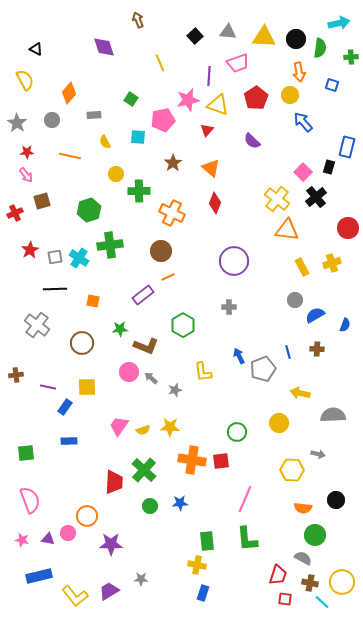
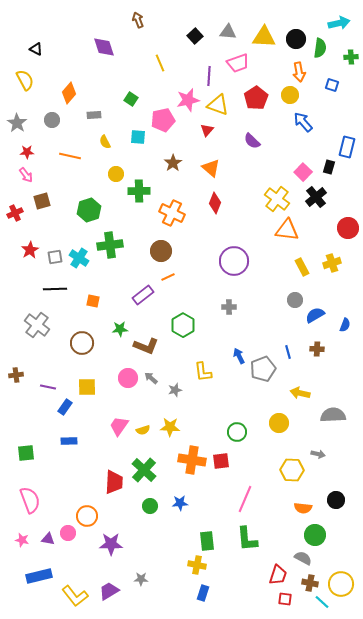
pink circle at (129, 372): moved 1 px left, 6 px down
yellow circle at (342, 582): moved 1 px left, 2 px down
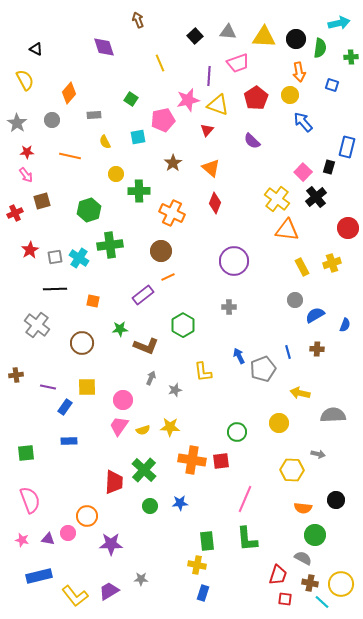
cyan square at (138, 137): rotated 14 degrees counterclockwise
pink circle at (128, 378): moved 5 px left, 22 px down
gray arrow at (151, 378): rotated 72 degrees clockwise
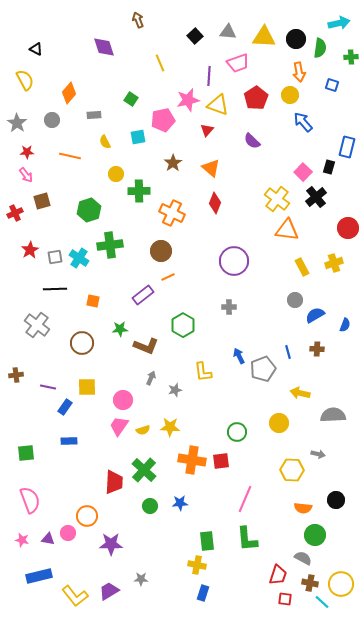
yellow cross at (332, 263): moved 2 px right
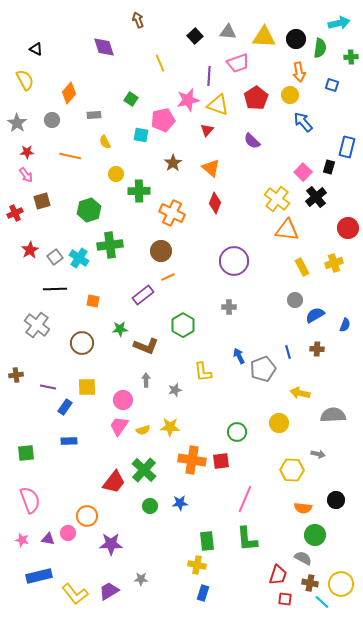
cyan square at (138, 137): moved 3 px right, 2 px up; rotated 21 degrees clockwise
gray square at (55, 257): rotated 28 degrees counterclockwise
gray arrow at (151, 378): moved 5 px left, 2 px down; rotated 24 degrees counterclockwise
red trapezoid at (114, 482): rotated 35 degrees clockwise
yellow L-shape at (75, 596): moved 2 px up
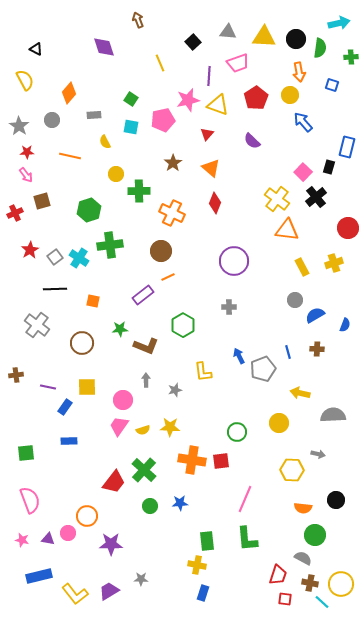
black square at (195, 36): moved 2 px left, 6 px down
gray star at (17, 123): moved 2 px right, 3 px down
red triangle at (207, 130): moved 4 px down
cyan square at (141, 135): moved 10 px left, 8 px up
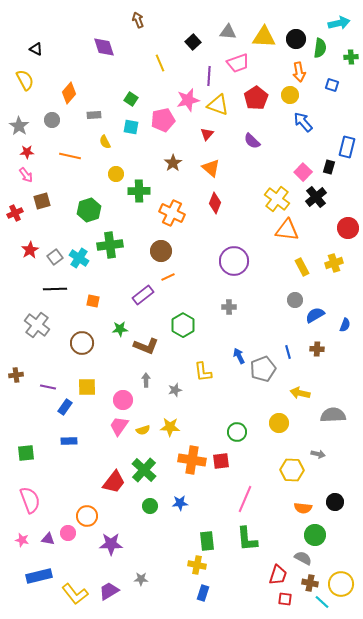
black circle at (336, 500): moved 1 px left, 2 px down
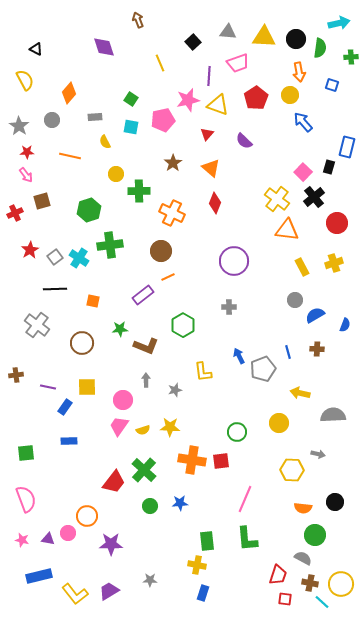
gray rectangle at (94, 115): moved 1 px right, 2 px down
purple semicircle at (252, 141): moved 8 px left
black cross at (316, 197): moved 2 px left
red circle at (348, 228): moved 11 px left, 5 px up
pink semicircle at (30, 500): moved 4 px left, 1 px up
gray star at (141, 579): moved 9 px right, 1 px down
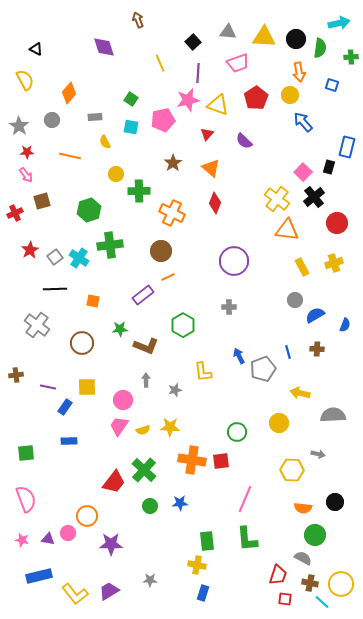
purple line at (209, 76): moved 11 px left, 3 px up
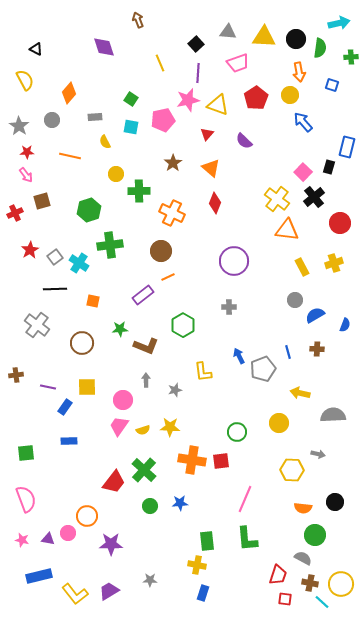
black square at (193, 42): moved 3 px right, 2 px down
red circle at (337, 223): moved 3 px right
cyan cross at (79, 258): moved 5 px down
